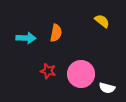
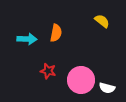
cyan arrow: moved 1 px right, 1 px down
pink circle: moved 6 px down
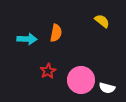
red star: rotated 28 degrees clockwise
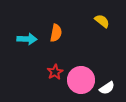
red star: moved 7 px right, 1 px down
white semicircle: rotated 49 degrees counterclockwise
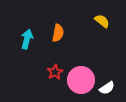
orange semicircle: moved 2 px right
cyan arrow: rotated 78 degrees counterclockwise
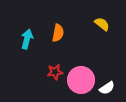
yellow semicircle: moved 3 px down
red star: rotated 21 degrees clockwise
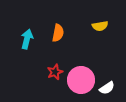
yellow semicircle: moved 2 px left, 2 px down; rotated 133 degrees clockwise
red star: rotated 14 degrees counterclockwise
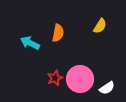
yellow semicircle: rotated 49 degrees counterclockwise
cyan arrow: moved 3 px right, 4 px down; rotated 78 degrees counterclockwise
red star: moved 6 px down
pink circle: moved 1 px left, 1 px up
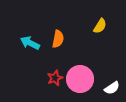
orange semicircle: moved 6 px down
white semicircle: moved 5 px right
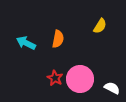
cyan arrow: moved 4 px left
red star: rotated 21 degrees counterclockwise
white semicircle: rotated 119 degrees counterclockwise
